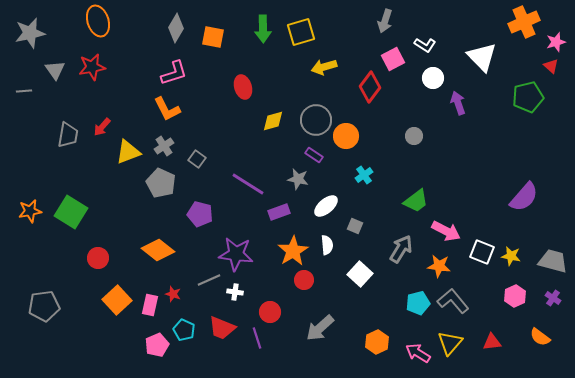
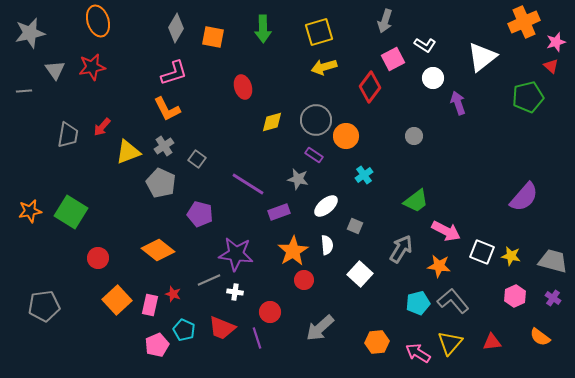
yellow square at (301, 32): moved 18 px right
white triangle at (482, 57): rotated 36 degrees clockwise
yellow diamond at (273, 121): moved 1 px left, 1 px down
orange hexagon at (377, 342): rotated 20 degrees clockwise
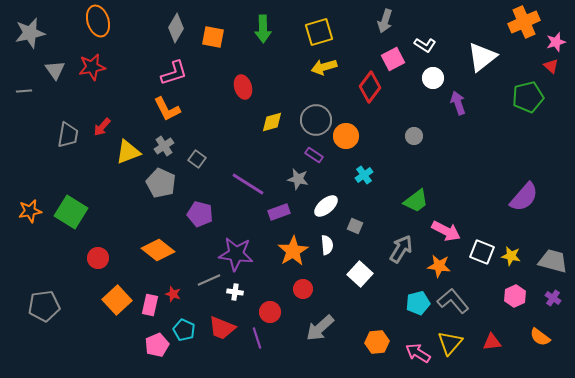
red circle at (304, 280): moved 1 px left, 9 px down
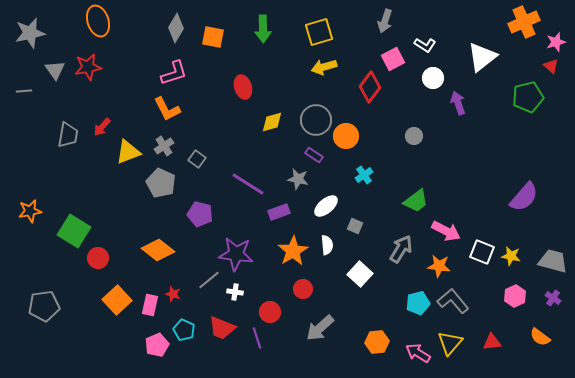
red star at (92, 67): moved 4 px left
green square at (71, 212): moved 3 px right, 19 px down
gray line at (209, 280): rotated 15 degrees counterclockwise
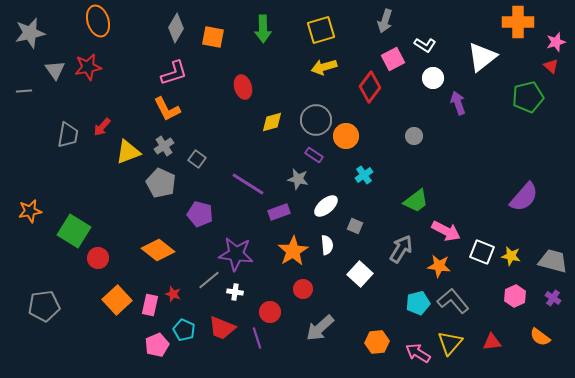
orange cross at (524, 22): moved 6 px left; rotated 24 degrees clockwise
yellow square at (319, 32): moved 2 px right, 2 px up
